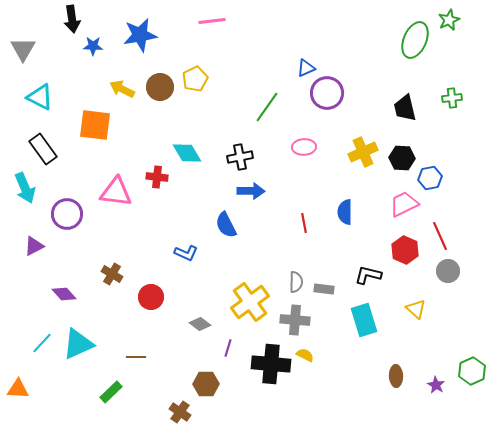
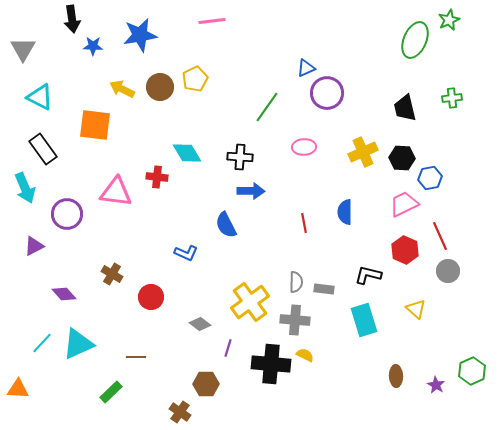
black cross at (240, 157): rotated 15 degrees clockwise
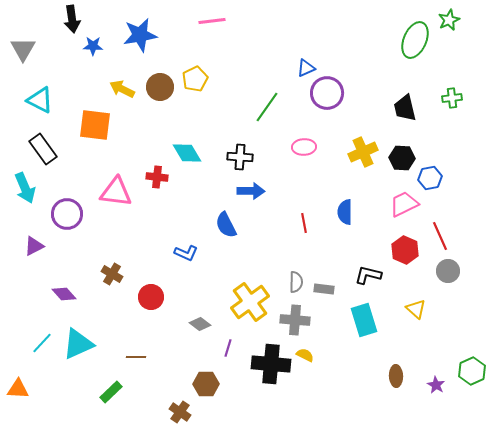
cyan triangle at (40, 97): moved 3 px down
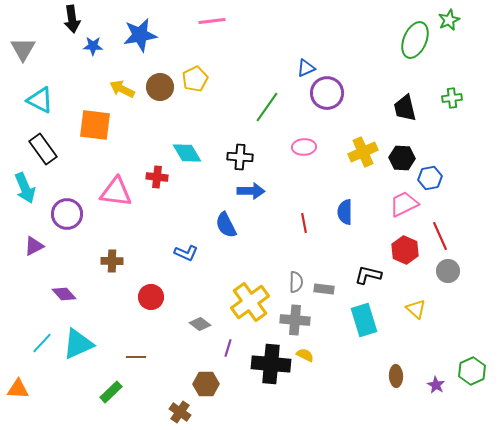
brown cross at (112, 274): moved 13 px up; rotated 30 degrees counterclockwise
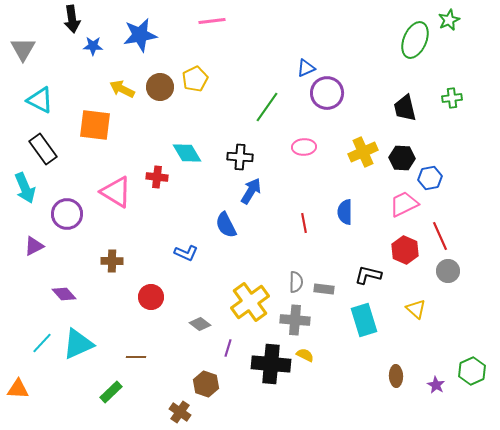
blue arrow at (251, 191): rotated 60 degrees counterclockwise
pink triangle at (116, 192): rotated 24 degrees clockwise
brown hexagon at (206, 384): rotated 20 degrees clockwise
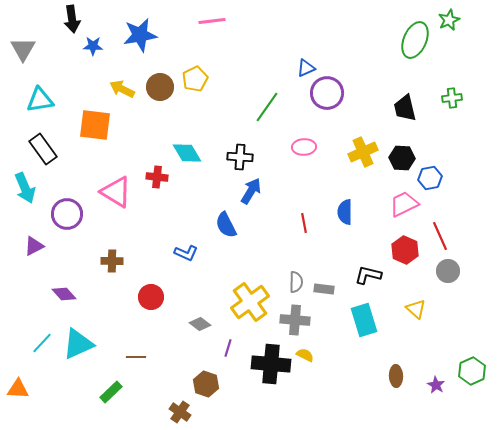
cyan triangle at (40, 100): rotated 36 degrees counterclockwise
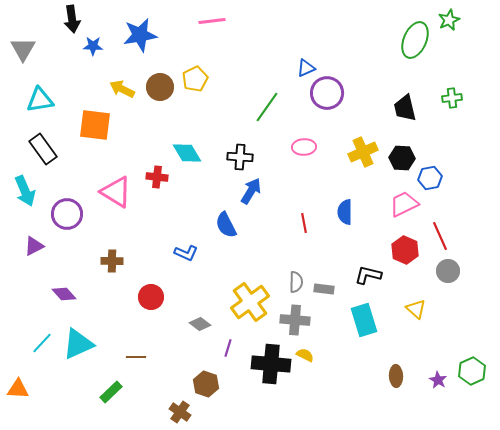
cyan arrow at (25, 188): moved 3 px down
purple star at (436, 385): moved 2 px right, 5 px up
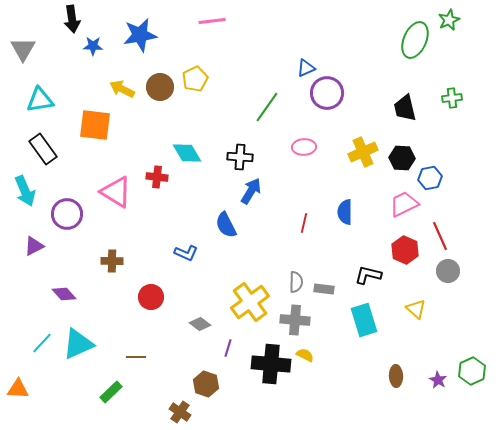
red line at (304, 223): rotated 24 degrees clockwise
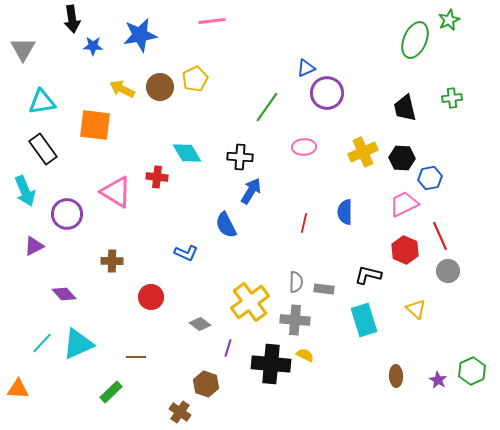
cyan triangle at (40, 100): moved 2 px right, 2 px down
